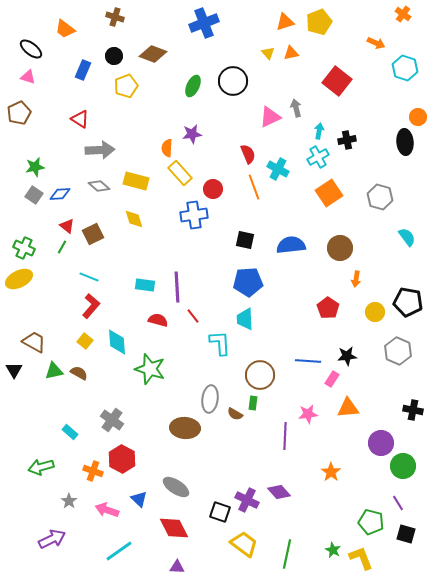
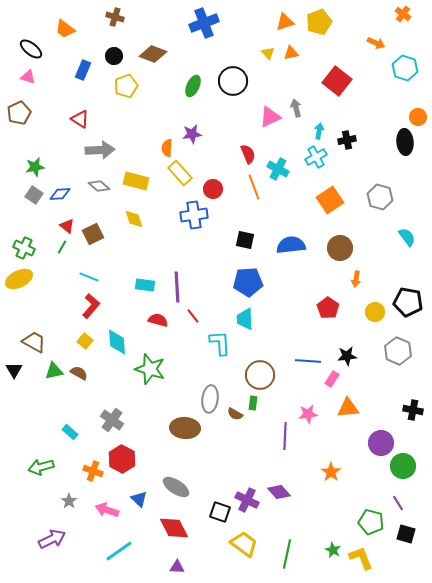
cyan cross at (318, 157): moved 2 px left
orange square at (329, 193): moved 1 px right, 7 px down
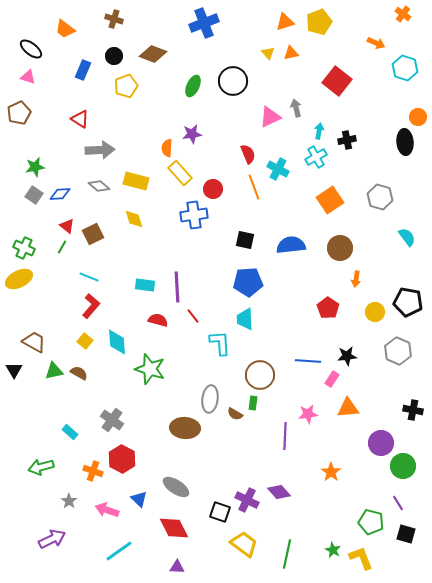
brown cross at (115, 17): moved 1 px left, 2 px down
